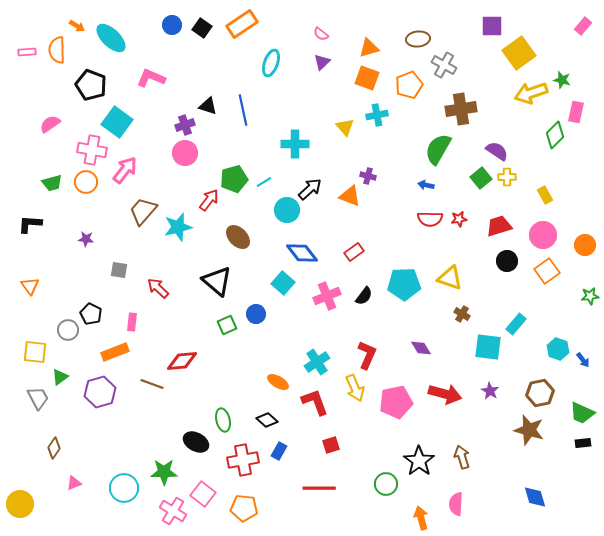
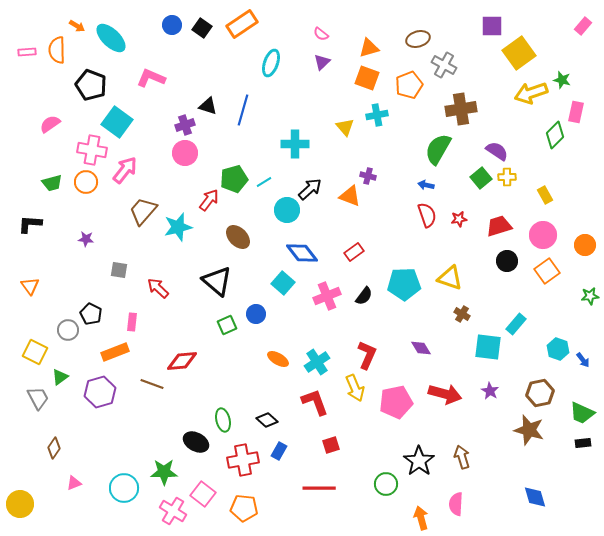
brown ellipse at (418, 39): rotated 10 degrees counterclockwise
blue line at (243, 110): rotated 28 degrees clockwise
red semicircle at (430, 219): moved 3 px left, 4 px up; rotated 110 degrees counterclockwise
yellow square at (35, 352): rotated 20 degrees clockwise
orange ellipse at (278, 382): moved 23 px up
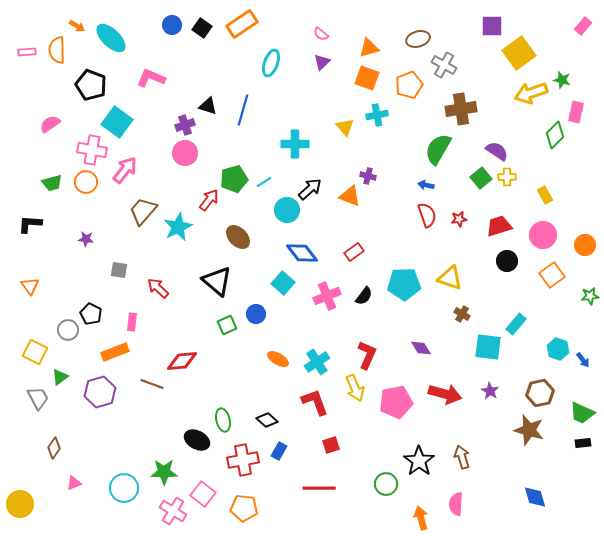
cyan star at (178, 227): rotated 12 degrees counterclockwise
orange square at (547, 271): moved 5 px right, 4 px down
black ellipse at (196, 442): moved 1 px right, 2 px up
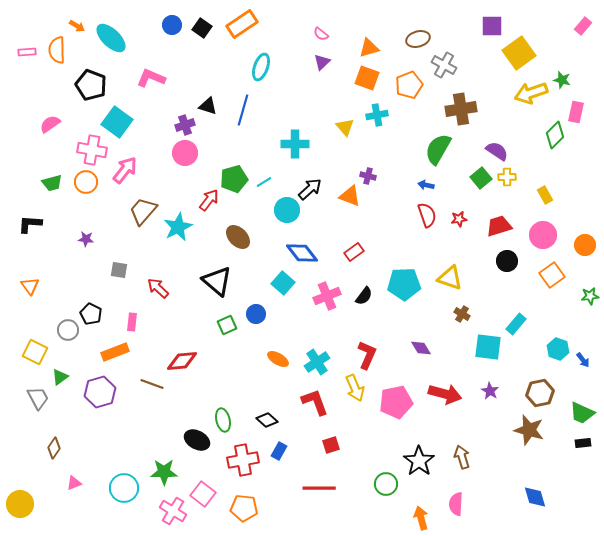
cyan ellipse at (271, 63): moved 10 px left, 4 px down
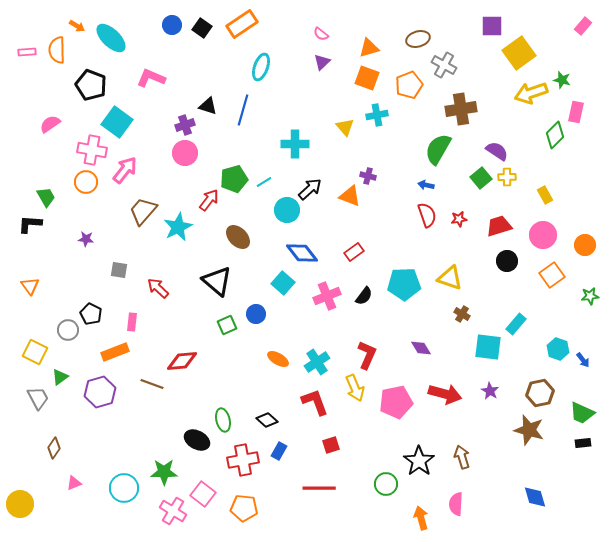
green trapezoid at (52, 183): moved 6 px left, 14 px down; rotated 105 degrees counterclockwise
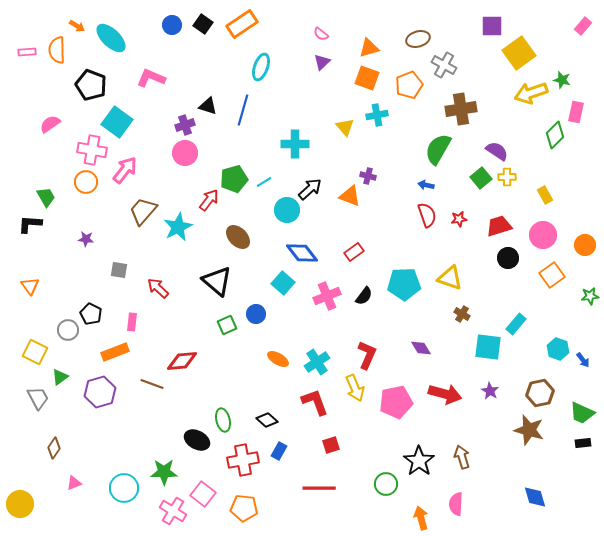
black square at (202, 28): moved 1 px right, 4 px up
black circle at (507, 261): moved 1 px right, 3 px up
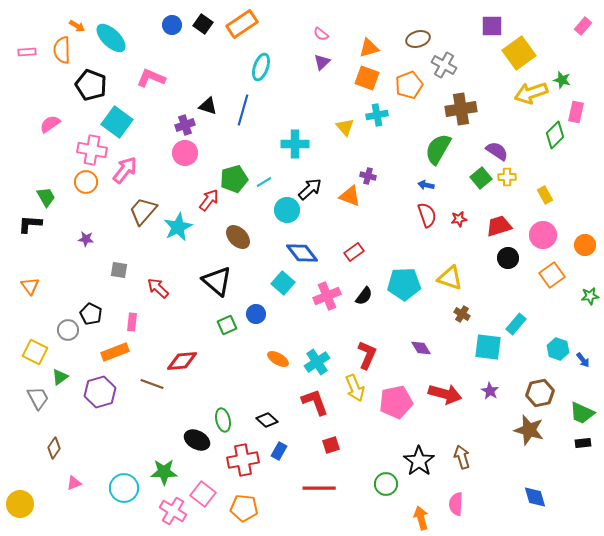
orange semicircle at (57, 50): moved 5 px right
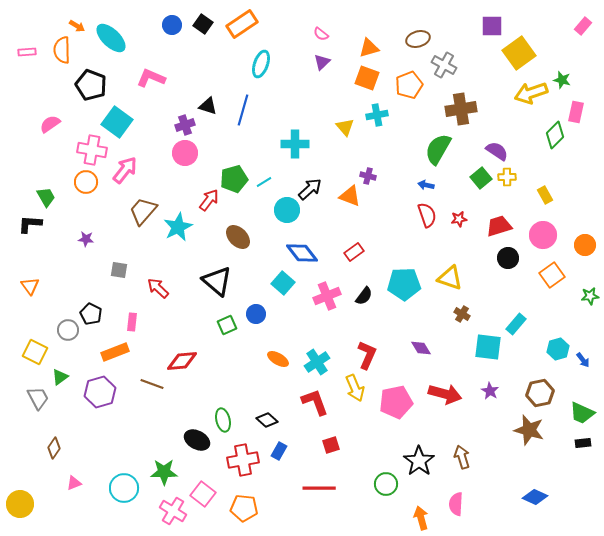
cyan ellipse at (261, 67): moved 3 px up
cyan hexagon at (558, 349): rotated 25 degrees clockwise
blue diamond at (535, 497): rotated 50 degrees counterclockwise
